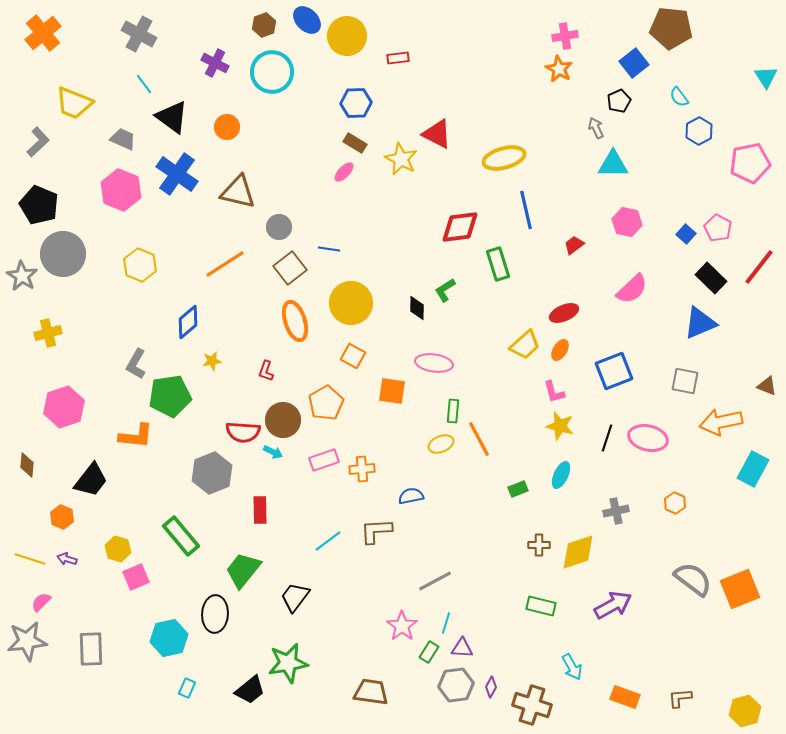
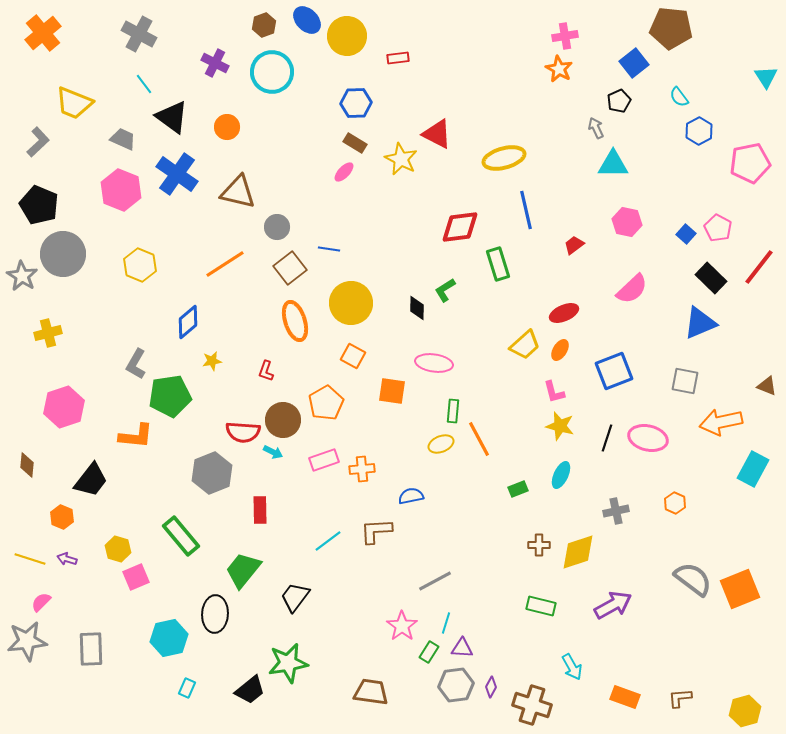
gray circle at (279, 227): moved 2 px left
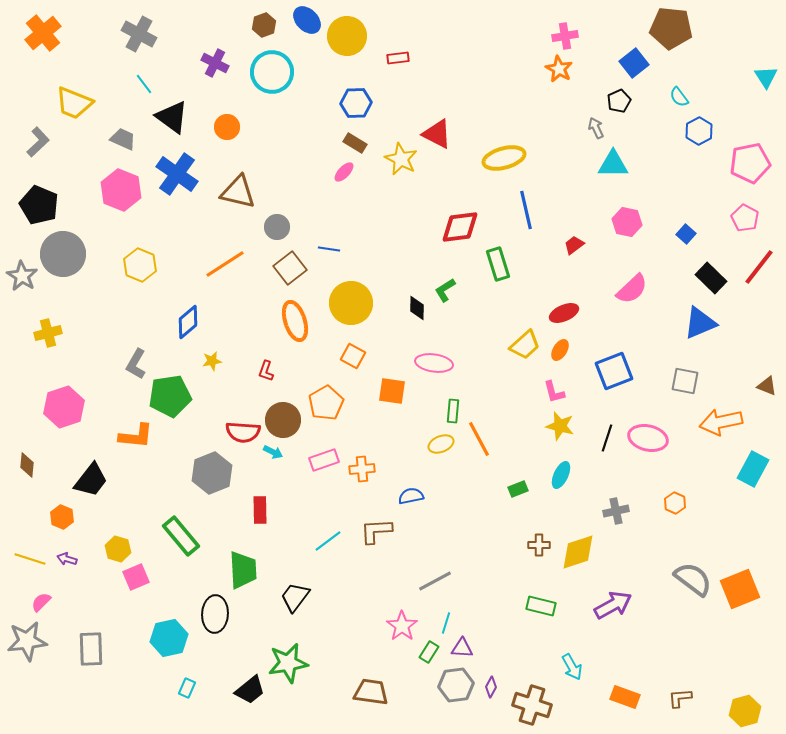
pink pentagon at (718, 228): moved 27 px right, 10 px up
green trapezoid at (243, 570): rotated 138 degrees clockwise
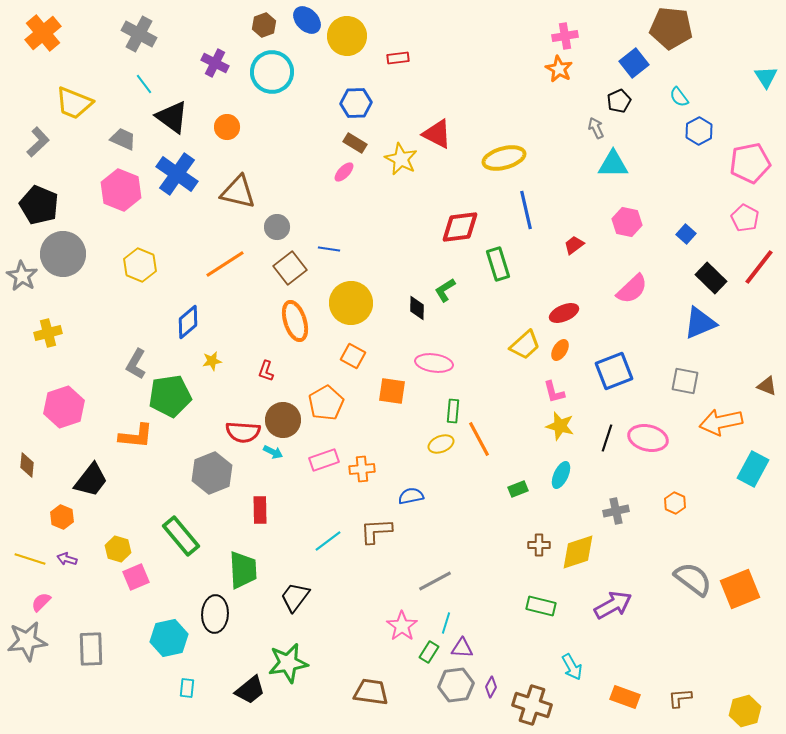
cyan rectangle at (187, 688): rotated 18 degrees counterclockwise
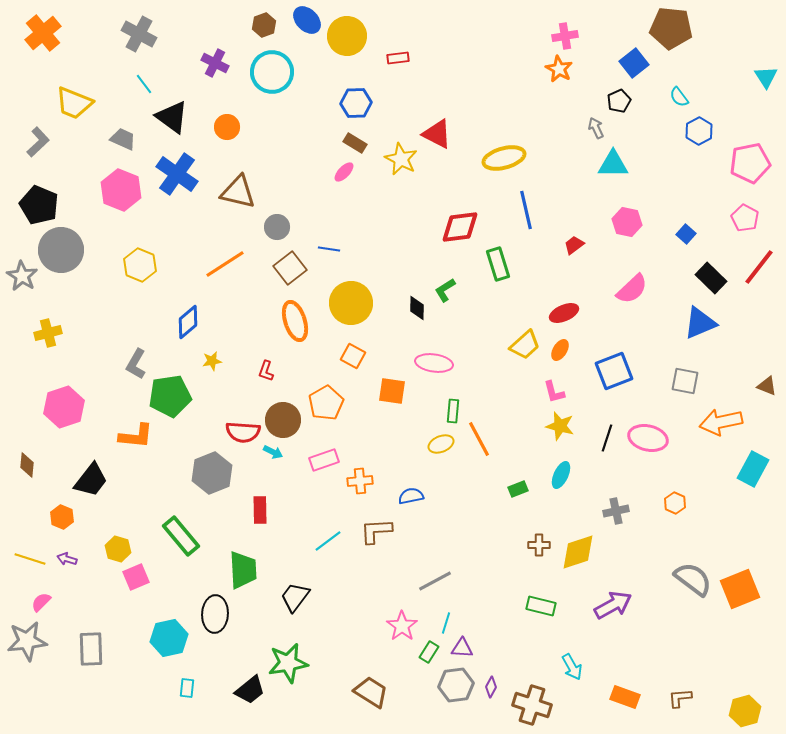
gray circle at (63, 254): moved 2 px left, 4 px up
orange cross at (362, 469): moved 2 px left, 12 px down
brown trapezoid at (371, 692): rotated 24 degrees clockwise
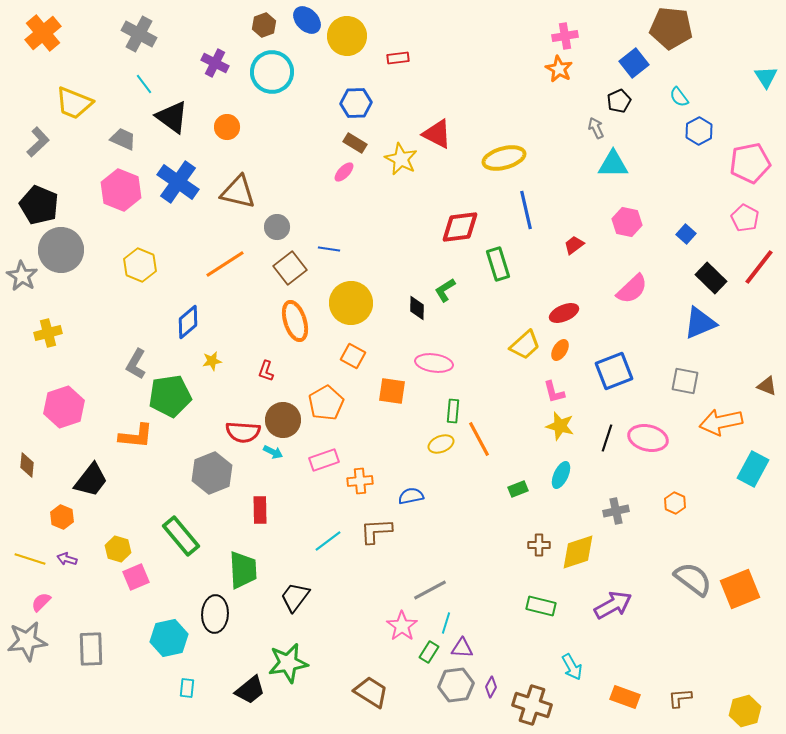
blue cross at (177, 174): moved 1 px right, 8 px down
gray line at (435, 581): moved 5 px left, 9 px down
